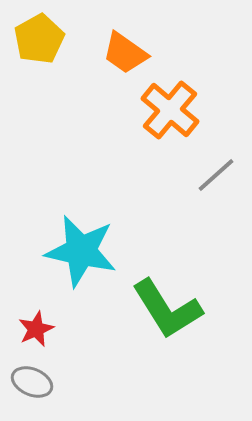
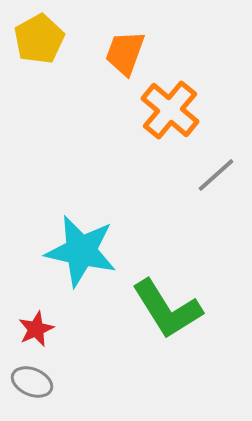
orange trapezoid: rotated 75 degrees clockwise
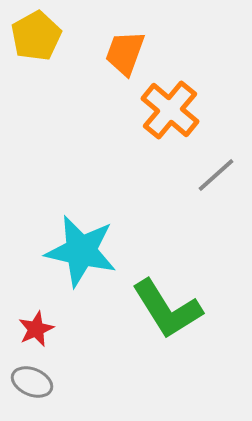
yellow pentagon: moved 3 px left, 3 px up
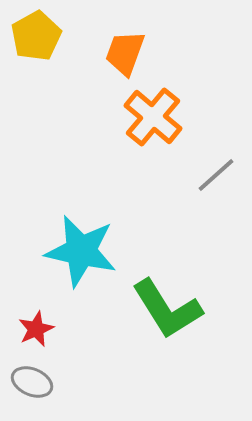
orange cross: moved 17 px left, 7 px down
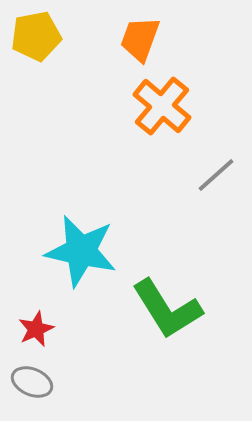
yellow pentagon: rotated 18 degrees clockwise
orange trapezoid: moved 15 px right, 14 px up
orange cross: moved 9 px right, 11 px up
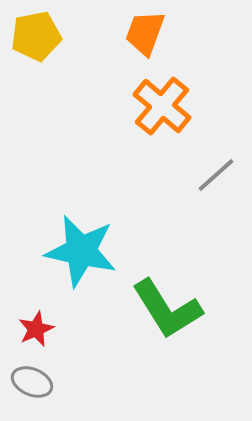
orange trapezoid: moved 5 px right, 6 px up
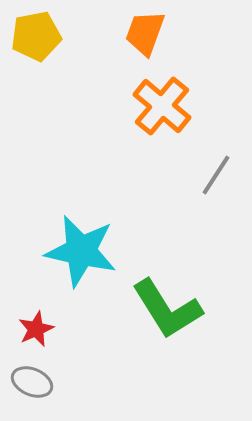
gray line: rotated 15 degrees counterclockwise
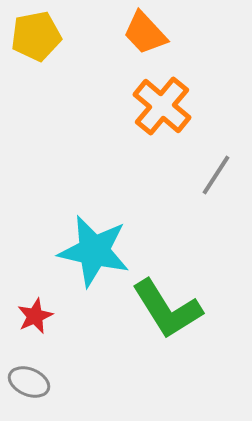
orange trapezoid: rotated 63 degrees counterclockwise
cyan star: moved 13 px right
red star: moved 1 px left, 13 px up
gray ellipse: moved 3 px left
